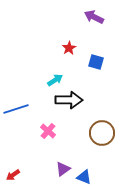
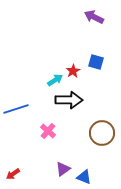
red star: moved 4 px right, 23 px down
red arrow: moved 1 px up
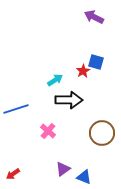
red star: moved 10 px right
